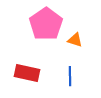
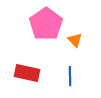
orange triangle: rotated 28 degrees clockwise
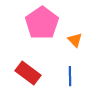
pink pentagon: moved 4 px left, 1 px up
red rectangle: moved 1 px right; rotated 25 degrees clockwise
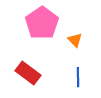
blue line: moved 8 px right, 1 px down
